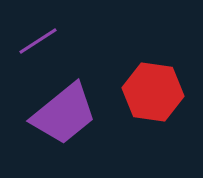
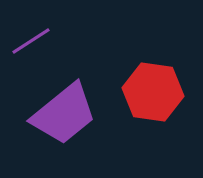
purple line: moved 7 px left
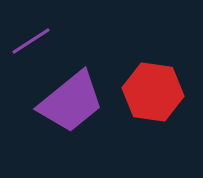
purple trapezoid: moved 7 px right, 12 px up
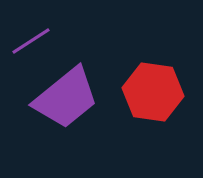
purple trapezoid: moved 5 px left, 4 px up
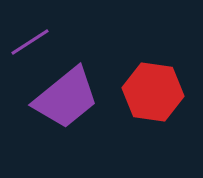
purple line: moved 1 px left, 1 px down
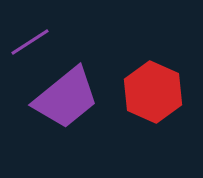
red hexagon: rotated 16 degrees clockwise
